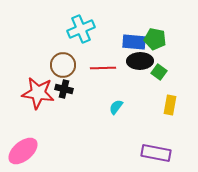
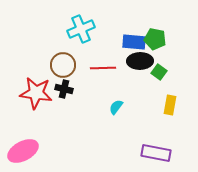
red star: moved 2 px left
pink ellipse: rotated 12 degrees clockwise
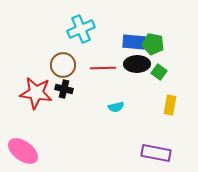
green pentagon: moved 2 px left, 5 px down
black ellipse: moved 3 px left, 3 px down
cyan semicircle: rotated 140 degrees counterclockwise
pink ellipse: rotated 64 degrees clockwise
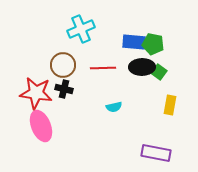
black ellipse: moved 5 px right, 3 px down
cyan semicircle: moved 2 px left
pink ellipse: moved 18 px right, 25 px up; rotated 32 degrees clockwise
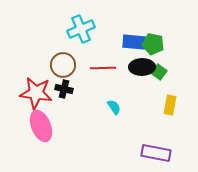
cyan semicircle: rotated 112 degrees counterclockwise
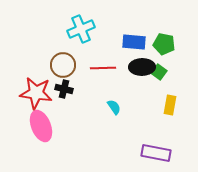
green pentagon: moved 11 px right
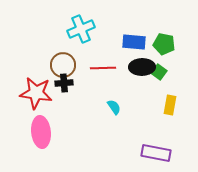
black cross: moved 6 px up; rotated 18 degrees counterclockwise
pink ellipse: moved 6 px down; rotated 16 degrees clockwise
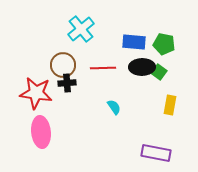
cyan cross: rotated 16 degrees counterclockwise
black cross: moved 3 px right
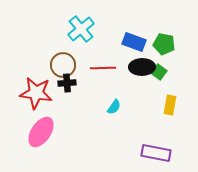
blue rectangle: rotated 15 degrees clockwise
cyan semicircle: rotated 70 degrees clockwise
pink ellipse: rotated 40 degrees clockwise
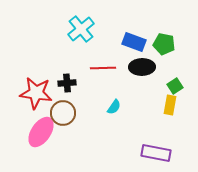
brown circle: moved 48 px down
green square: moved 16 px right, 14 px down; rotated 21 degrees clockwise
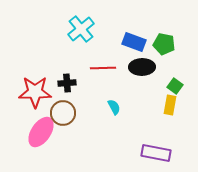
green square: rotated 21 degrees counterclockwise
red star: moved 1 px left, 1 px up; rotated 8 degrees counterclockwise
cyan semicircle: rotated 63 degrees counterclockwise
